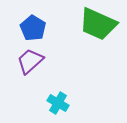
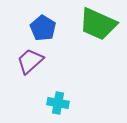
blue pentagon: moved 10 px right
cyan cross: rotated 20 degrees counterclockwise
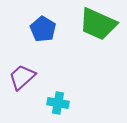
blue pentagon: moved 1 px down
purple trapezoid: moved 8 px left, 16 px down
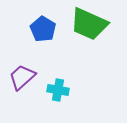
green trapezoid: moved 9 px left
cyan cross: moved 13 px up
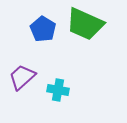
green trapezoid: moved 4 px left
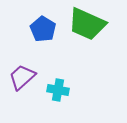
green trapezoid: moved 2 px right
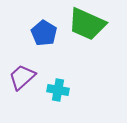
blue pentagon: moved 1 px right, 4 px down
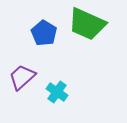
cyan cross: moved 1 px left, 2 px down; rotated 25 degrees clockwise
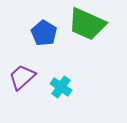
cyan cross: moved 4 px right, 5 px up
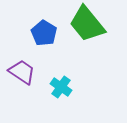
green trapezoid: rotated 27 degrees clockwise
purple trapezoid: moved 5 px up; rotated 76 degrees clockwise
